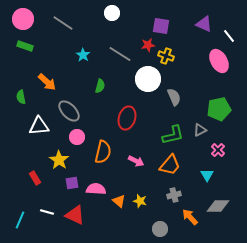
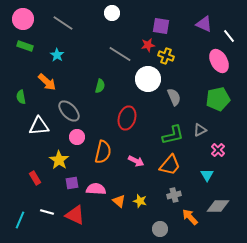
cyan star at (83, 55): moved 26 px left
green pentagon at (219, 109): moved 1 px left, 10 px up
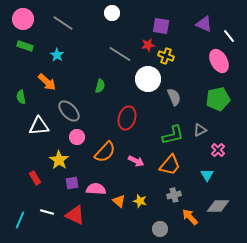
orange semicircle at (103, 152): moved 2 px right; rotated 30 degrees clockwise
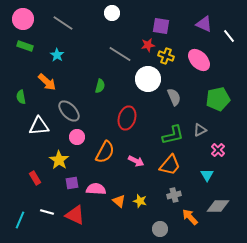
pink ellipse at (219, 61): moved 20 px left, 1 px up; rotated 15 degrees counterclockwise
orange semicircle at (105, 152): rotated 15 degrees counterclockwise
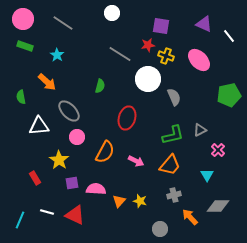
green pentagon at (218, 99): moved 11 px right, 4 px up
orange triangle at (119, 201): rotated 32 degrees clockwise
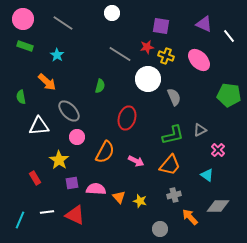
red star at (148, 45): moved 1 px left, 2 px down
green pentagon at (229, 95): rotated 20 degrees clockwise
cyan triangle at (207, 175): rotated 24 degrees counterclockwise
orange triangle at (119, 201): moved 4 px up; rotated 24 degrees counterclockwise
white line at (47, 212): rotated 24 degrees counterclockwise
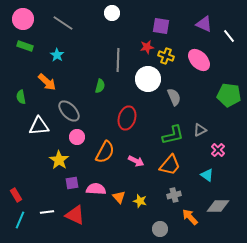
gray line at (120, 54): moved 2 px left, 6 px down; rotated 60 degrees clockwise
red rectangle at (35, 178): moved 19 px left, 17 px down
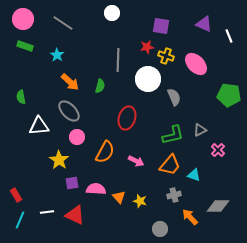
white line at (229, 36): rotated 16 degrees clockwise
pink ellipse at (199, 60): moved 3 px left, 4 px down
orange arrow at (47, 82): moved 23 px right
cyan triangle at (207, 175): moved 13 px left; rotated 16 degrees counterclockwise
